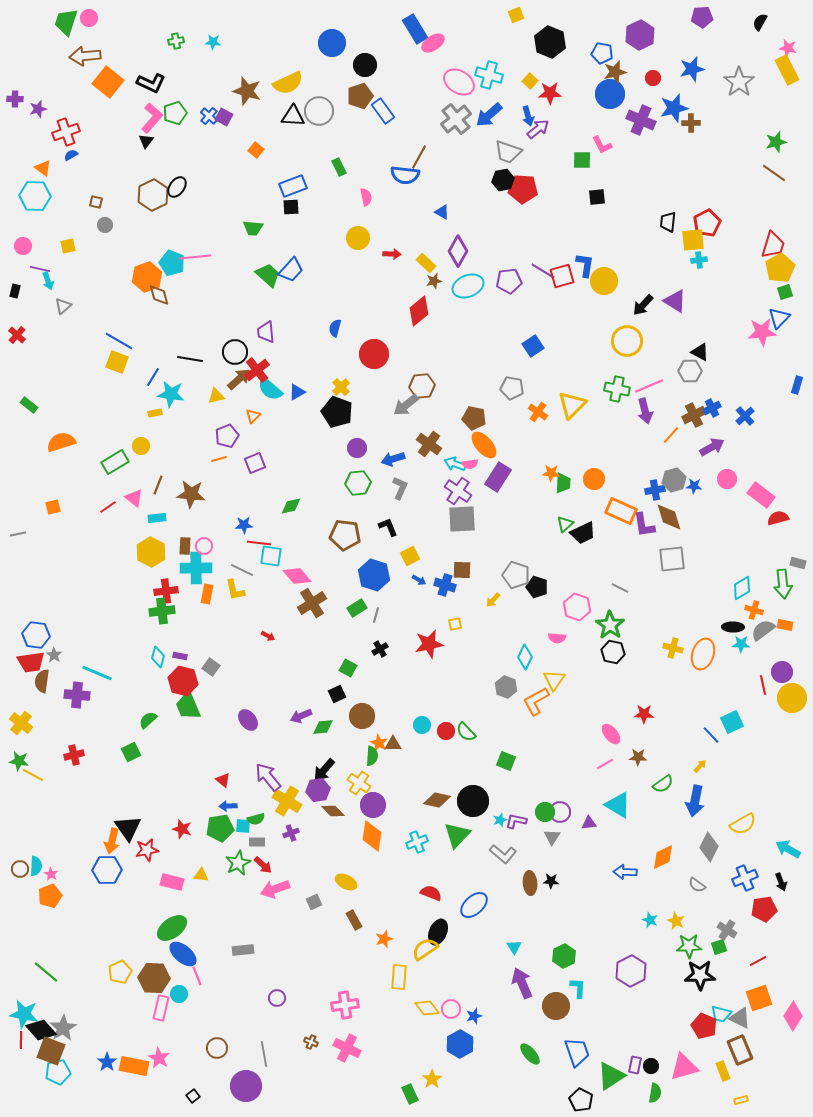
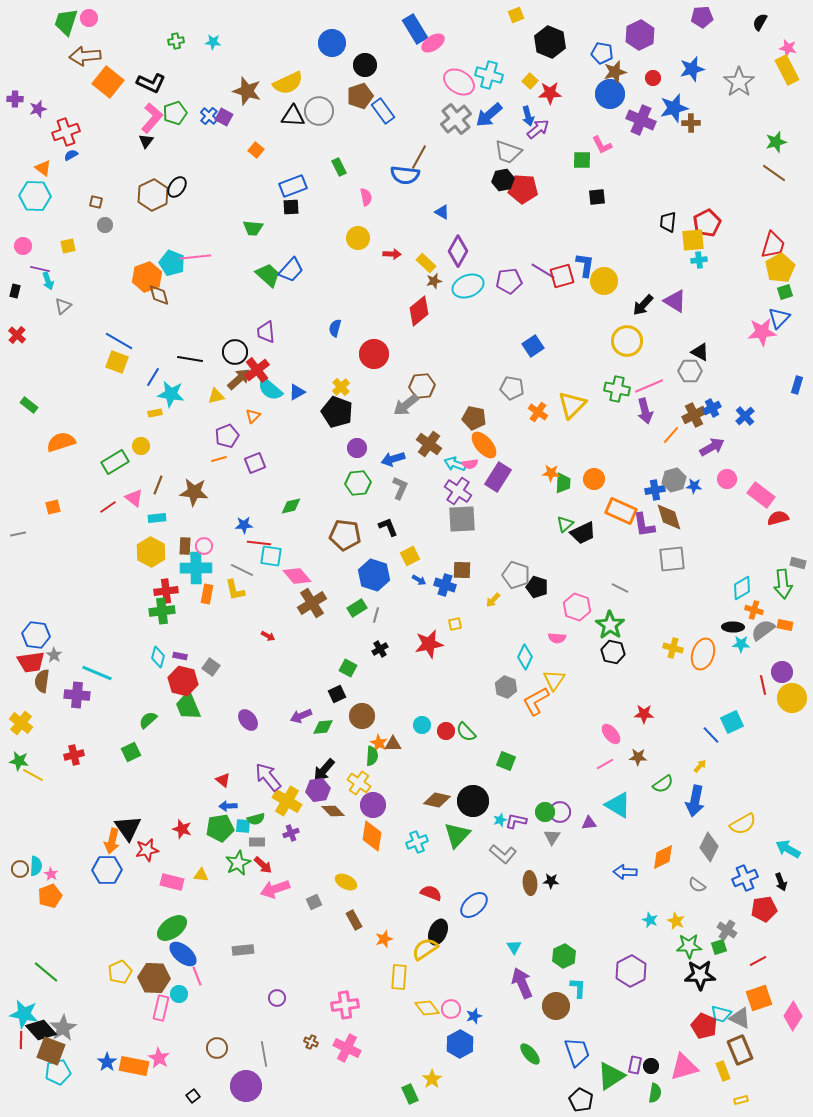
brown star at (191, 494): moved 3 px right, 2 px up
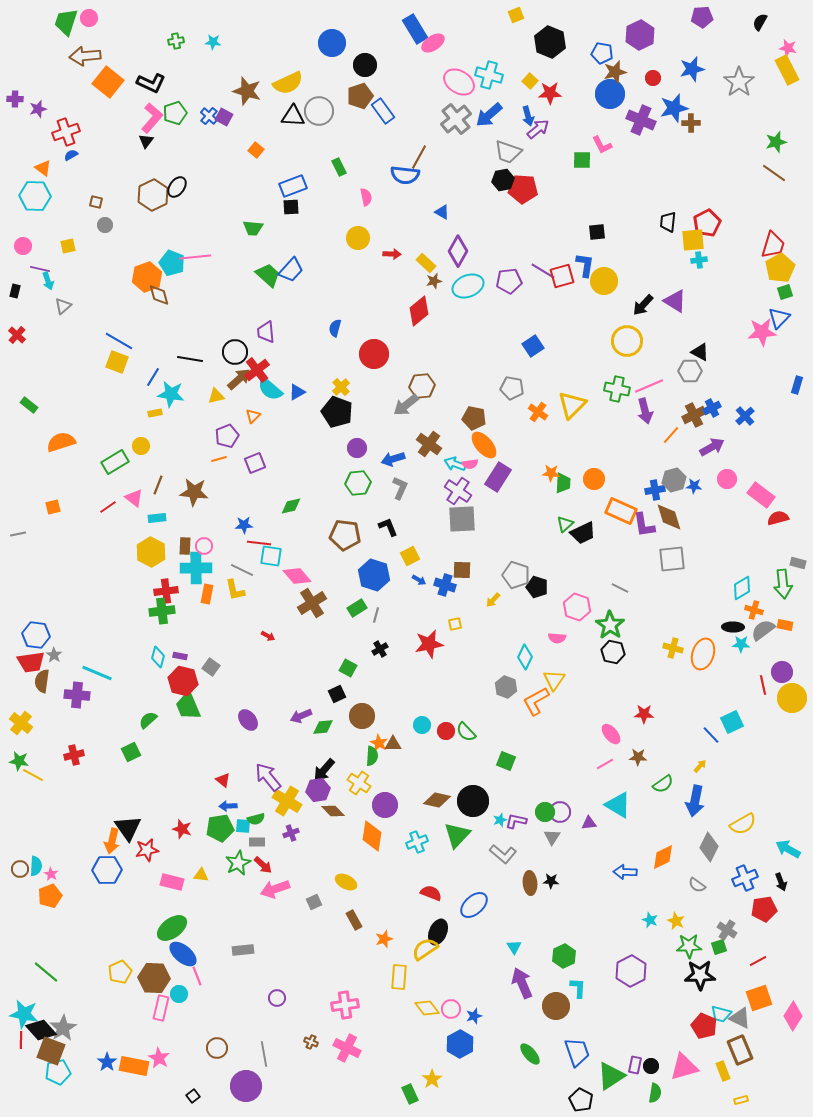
black square at (597, 197): moved 35 px down
purple circle at (373, 805): moved 12 px right
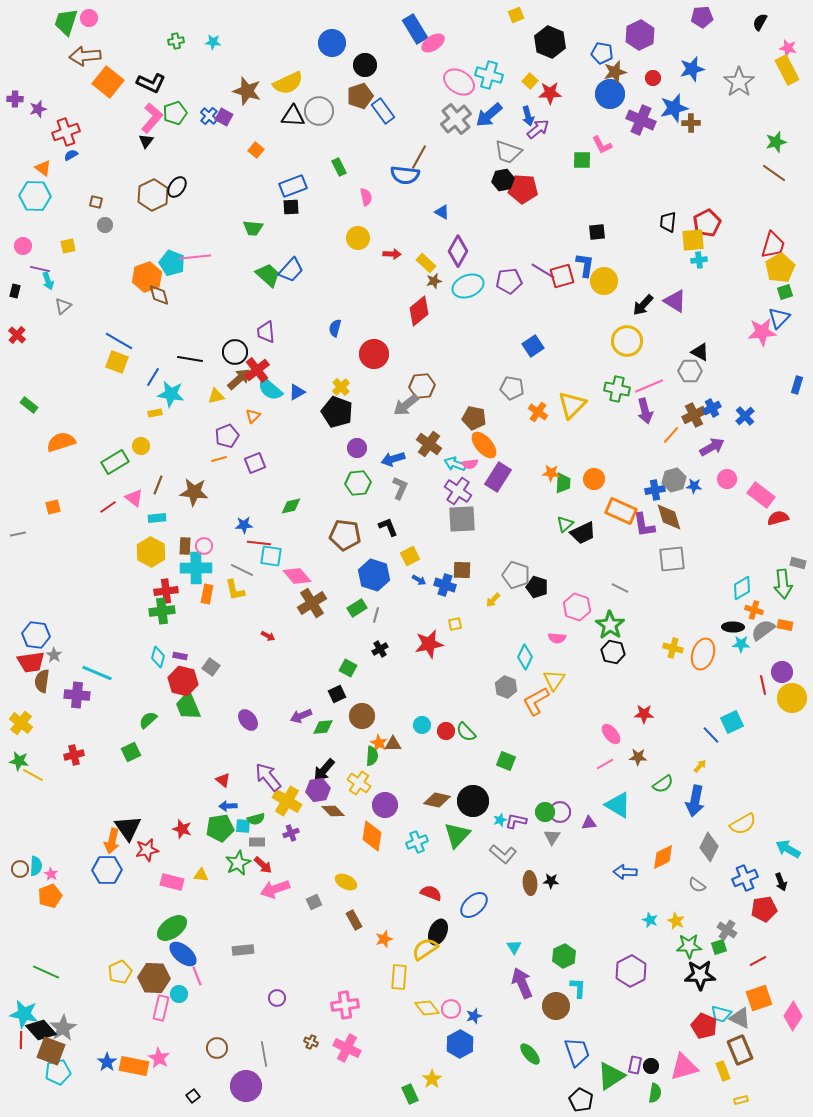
green line at (46, 972): rotated 16 degrees counterclockwise
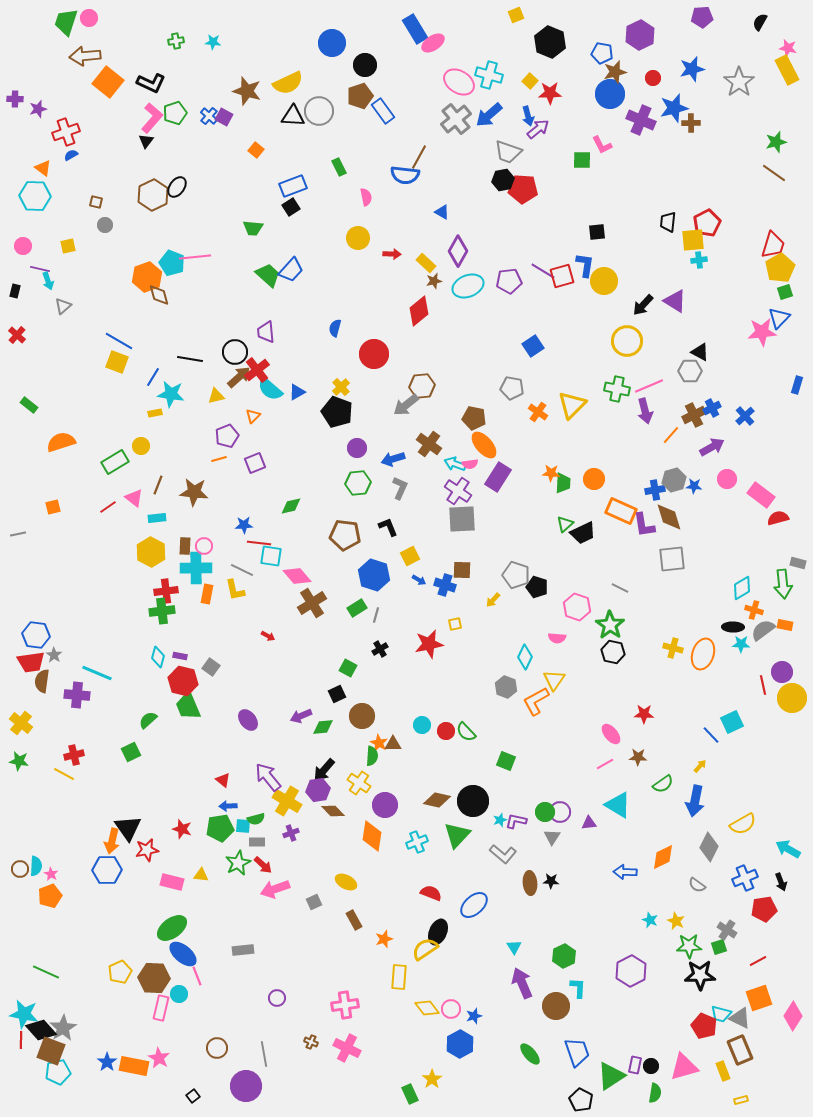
black square at (291, 207): rotated 30 degrees counterclockwise
brown arrow at (239, 379): moved 2 px up
yellow line at (33, 775): moved 31 px right, 1 px up
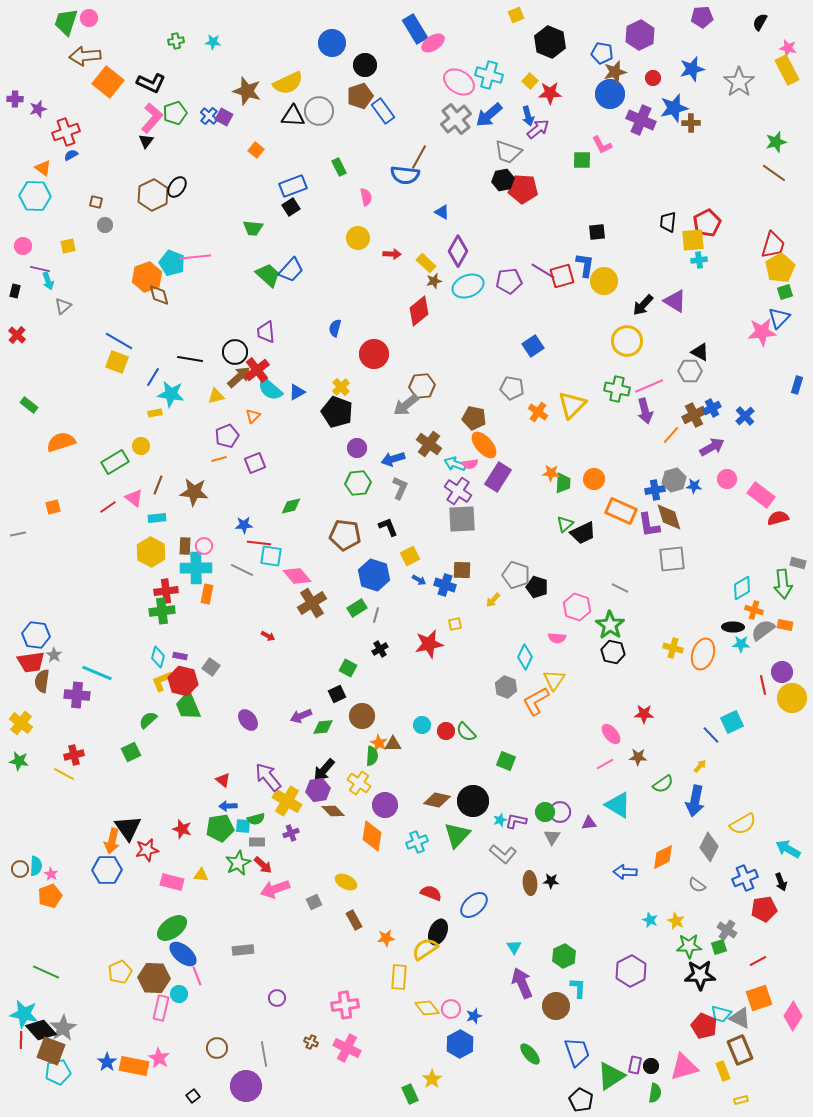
purple L-shape at (644, 525): moved 5 px right
yellow L-shape at (235, 590): moved 73 px left, 91 px down; rotated 80 degrees clockwise
orange star at (384, 939): moved 2 px right, 1 px up; rotated 12 degrees clockwise
